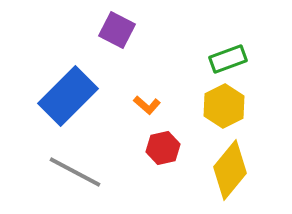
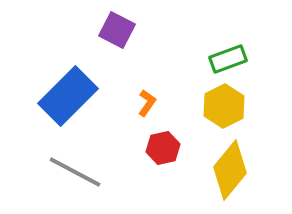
orange L-shape: moved 2 px up; rotated 96 degrees counterclockwise
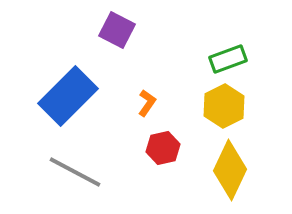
yellow diamond: rotated 14 degrees counterclockwise
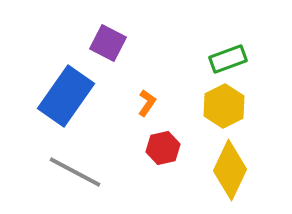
purple square: moved 9 px left, 13 px down
blue rectangle: moved 2 px left; rotated 10 degrees counterclockwise
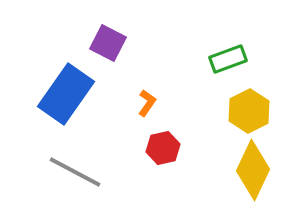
blue rectangle: moved 2 px up
yellow hexagon: moved 25 px right, 5 px down
yellow diamond: moved 23 px right
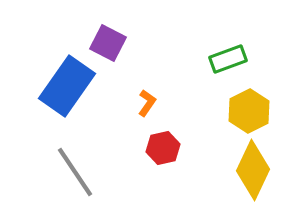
blue rectangle: moved 1 px right, 8 px up
gray line: rotated 28 degrees clockwise
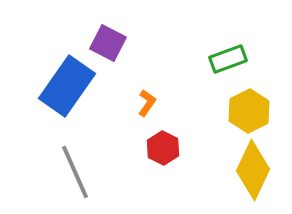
red hexagon: rotated 20 degrees counterclockwise
gray line: rotated 10 degrees clockwise
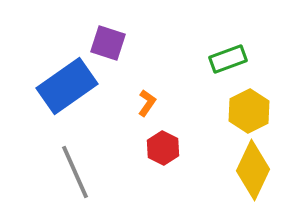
purple square: rotated 9 degrees counterclockwise
blue rectangle: rotated 20 degrees clockwise
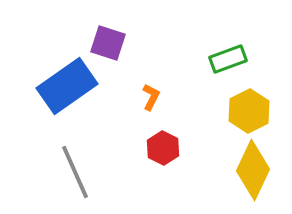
orange L-shape: moved 4 px right, 6 px up; rotated 8 degrees counterclockwise
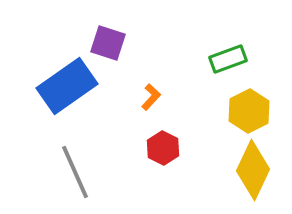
orange L-shape: rotated 16 degrees clockwise
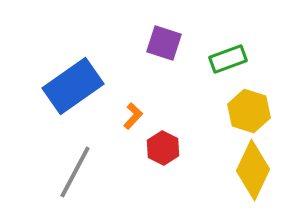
purple square: moved 56 px right
blue rectangle: moved 6 px right
orange L-shape: moved 18 px left, 19 px down
yellow hexagon: rotated 15 degrees counterclockwise
gray line: rotated 52 degrees clockwise
